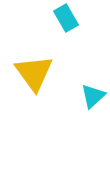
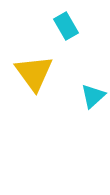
cyan rectangle: moved 8 px down
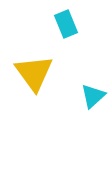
cyan rectangle: moved 2 px up; rotated 8 degrees clockwise
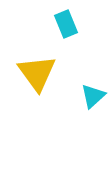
yellow triangle: moved 3 px right
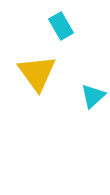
cyan rectangle: moved 5 px left, 2 px down; rotated 8 degrees counterclockwise
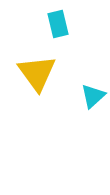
cyan rectangle: moved 3 px left, 2 px up; rotated 16 degrees clockwise
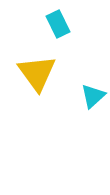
cyan rectangle: rotated 12 degrees counterclockwise
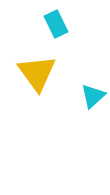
cyan rectangle: moved 2 px left
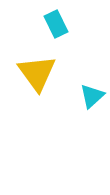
cyan triangle: moved 1 px left
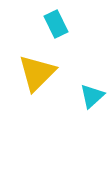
yellow triangle: rotated 21 degrees clockwise
